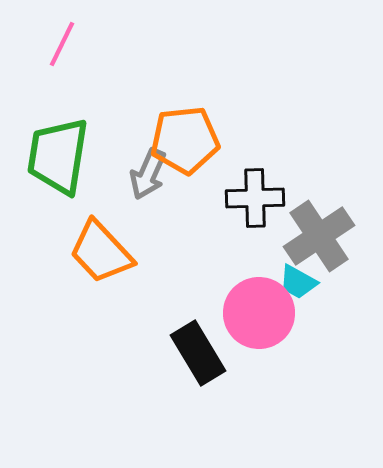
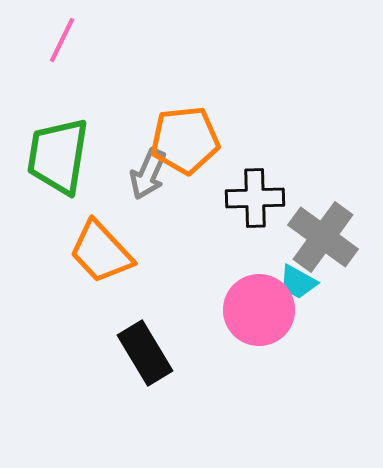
pink line: moved 4 px up
gray cross: moved 4 px right, 1 px down; rotated 20 degrees counterclockwise
pink circle: moved 3 px up
black rectangle: moved 53 px left
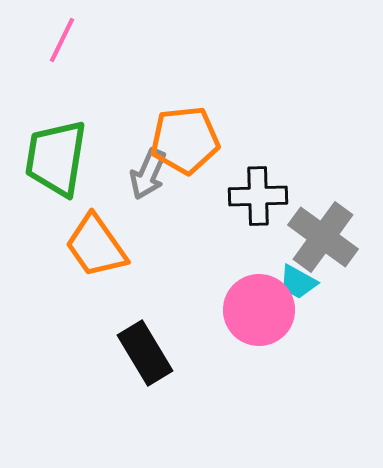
green trapezoid: moved 2 px left, 2 px down
black cross: moved 3 px right, 2 px up
orange trapezoid: moved 5 px left, 6 px up; rotated 8 degrees clockwise
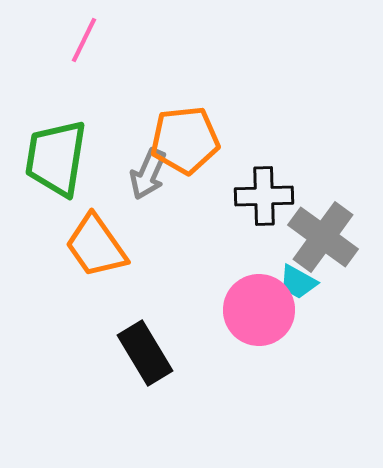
pink line: moved 22 px right
black cross: moved 6 px right
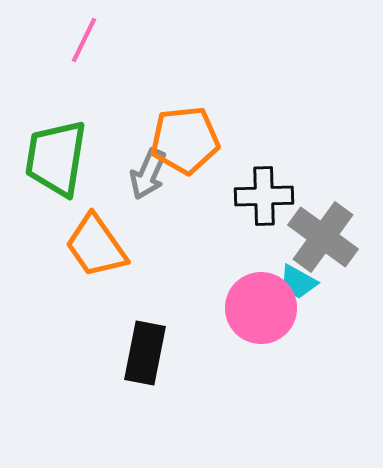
pink circle: moved 2 px right, 2 px up
black rectangle: rotated 42 degrees clockwise
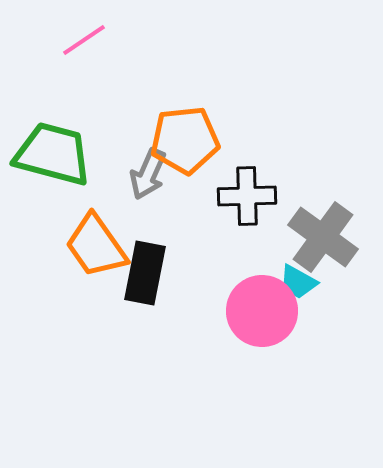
pink line: rotated 30 degrees clockwise
green trapezoid: moved 3 px left, 4 px up; rotated 96 degrees clockwise
black cross: moved 17 px left
pink circle: moved 1 px right, 3 px down
black rectangle: moved 80 px up
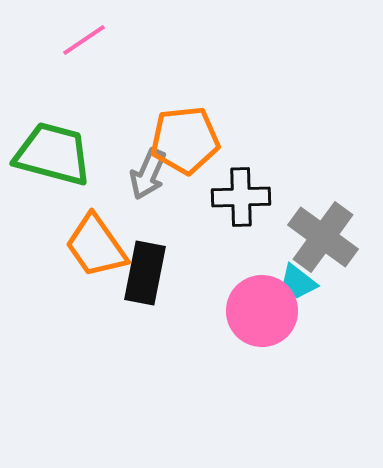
black cross: moved 6 px left, 1 px down
cyan trapezoid: rotated 9 degrees clockwise
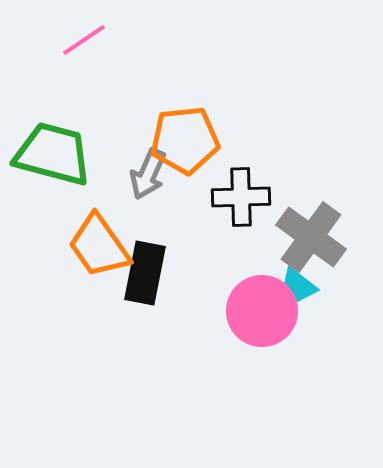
gray cross: moved 12 px left
orange trapezoid: moved 3 px right
cyan trapezoid: moved 4 px down
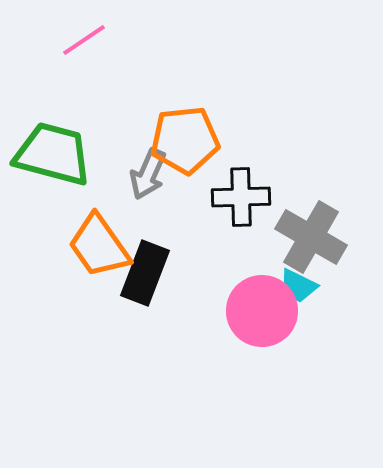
gray cross: rotated 6 degrees counterclockwise
black rectangle: rotated 10 degrees clockwise
cyan trapezoid: rotated 12 degrees counterclockwise
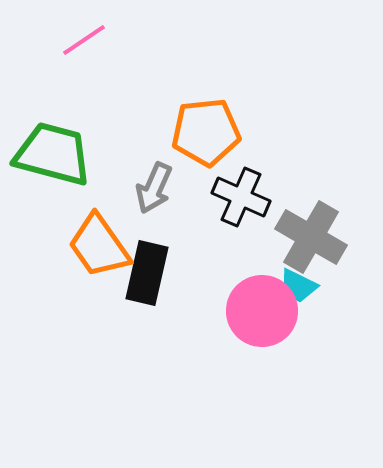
orange pentagon: moved 21 px right, 8 px up
gray arrow: moved 6 px right, 14 px down
black cross: rotated 26 degrees clockwise
black rectangle: moved 2 px right; rotated 8 degrees counterclockwise
